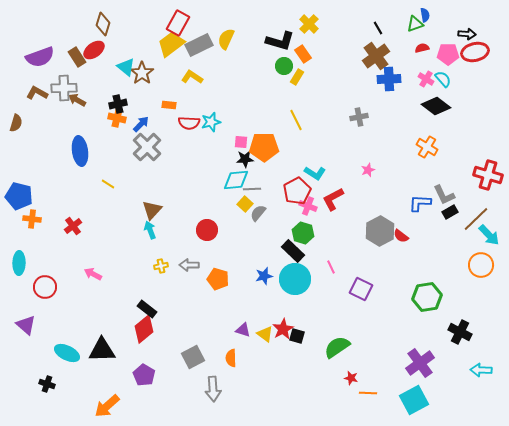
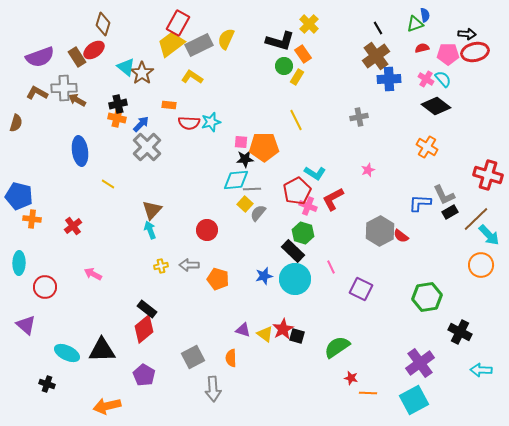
orange arrow at (107, 406): rotated 28 degrees clockwise
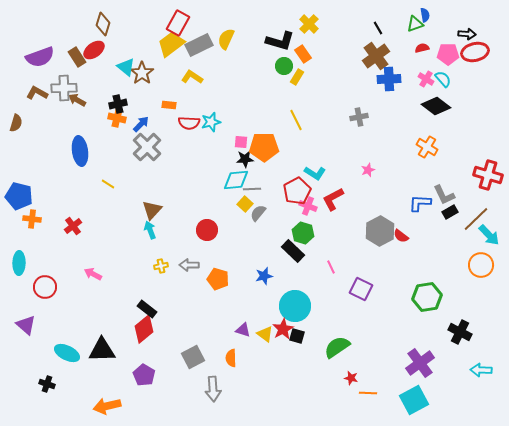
cyan circle at (295, 279): moved 27 px down
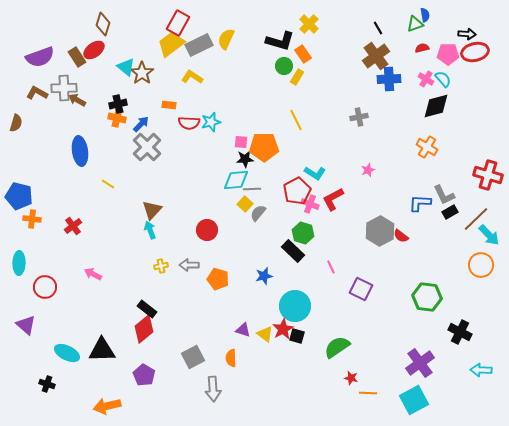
black diamond at (436, 106): rotated 52 degrees counterclockwise
pink cross at (308, 206): moved 2 px right, 2 px up
green hexagon at (427, 297): rotated 16 degrees clockwise
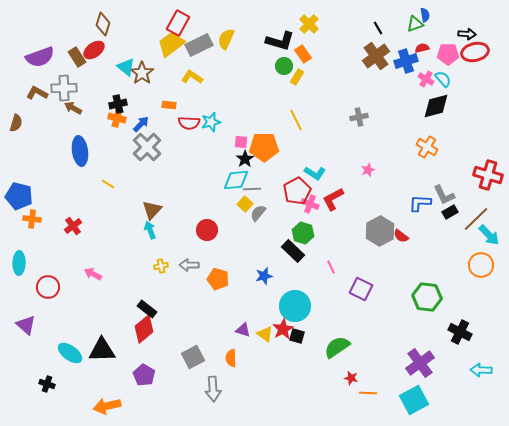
blue cross at (389, 79): moved 17 px right, 18 px up; rotated 15 degrees counterclockwise
brown arrow at (77, 100): moved 4 px left, 8 px down
black star at (245, 159): rotated 30 degrees counterclockwise
red circle at (45, 287): moved 3 px right
cyan ellipse at (67, 353): moved 3 px right; rotated 10 degrees clockwise
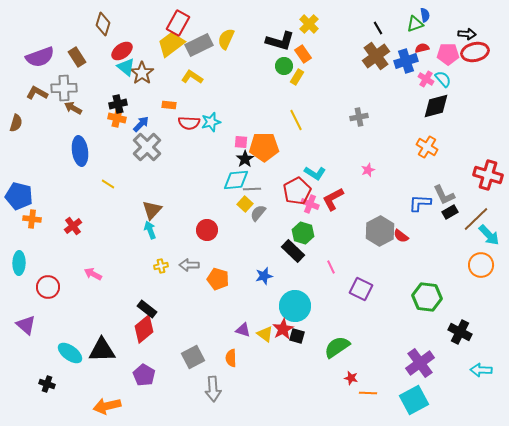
red ellipse at (94, 50): moved 28 px right, 1 px down
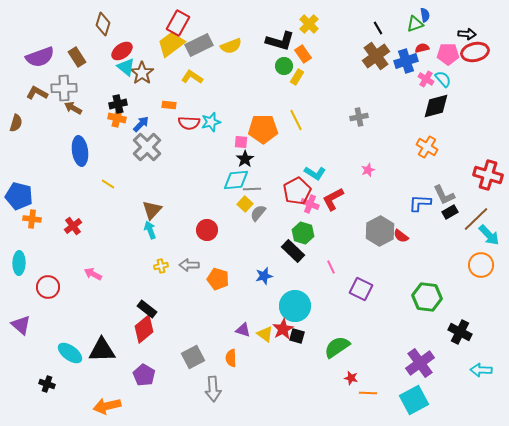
yellow semicircle at (226, 39): moved 5 px right, 7 px down; rotated 135 degrees counterclockwise
orange pentagon at (264, 147): moved 1 px left, 18 px up
purple triangle at (26, 325): moved 5 px left
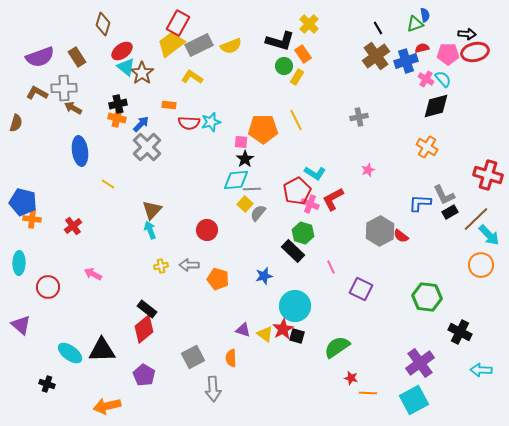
blue pentagon at (19, 196): moved 4 px right, 6 px down
